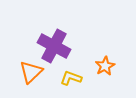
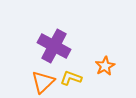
orange triangle: moved 12 px right, 10 px down
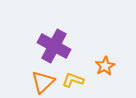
yellow L-shape: moved 2 px right, 2 px down
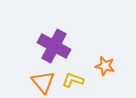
orange star: rotated 30 degrees counterclockwise
orange triangle: rotated 25 degrees counterclockwise
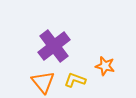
purple cross: rotated 24 degrees clockwise
yellow L-shape: moved 2 px right
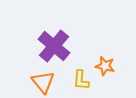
purple cross: rotated 12 degrees counterclockwise
yellow L-shape: moved 6 px right; rotated 105 degrees counterclockwise
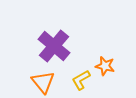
yellow L-shape: rotated 55 degrees clockwise
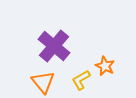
orange star: rotated 12 degrees clockwise
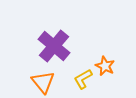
yellow L-shape: moved 2 px right, 1 px up
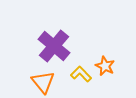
yellow L-shape: moved 2 px left, 5 px up; rotated 75 degrees clockwise
